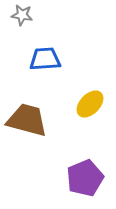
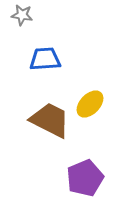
brown trapezoid: moved 23 px right; rotated 12 degrees clockwise
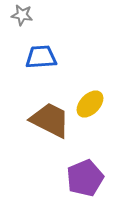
blue trapezoid: moved 4 px left, 2 px up
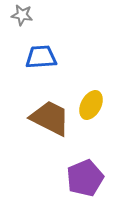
yellow ellipse: moved 1 px right, 1 px down; rotated 16 degrees counterclockwise
brown trapezoid: moved 2 px up
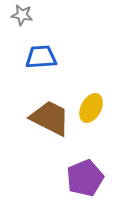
yellow ellipse: moved 3 px down
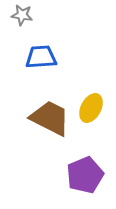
purple pentagon: moved 3 px up
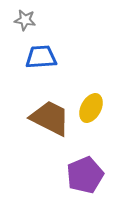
gray star: moved 3 px right, 5 px down
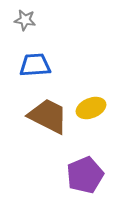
blue trapezoid: moved 6 px left, 8 px down
yellow ellipse: rotated 40 degrees clockwise
brown trapezoid: moved 2 px left, 2 px up
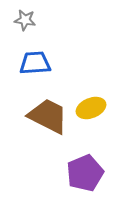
blue trapezoid: moved 2 px up
purple pentagon: moved 2 px up
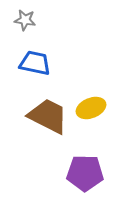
blue trapezoid: rotated 16 degrees clockwise
purple pentagon: rotated 24 degrees clockwise
